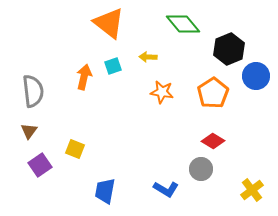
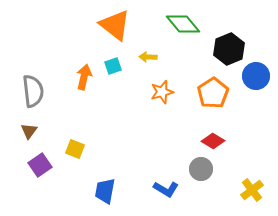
orange triangle: moved 6 px right, 2 px down
orange star: rotated 25 degrees counterclockwise
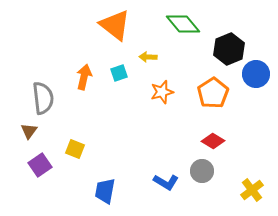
cyan square: moved 6 px right, 7 px down
blue circle: moved 2 px up
gray semicircle: moved 10 px right, 7 px down
gray circle: moved 1 px right, 2 px down
blue L-shape: moved 7 px up
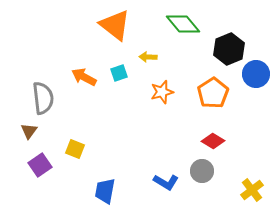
orange arrow: rotated 75 degrees counterclockwise
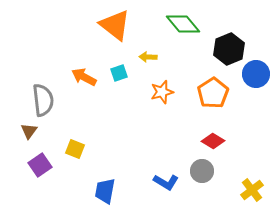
gray semicircle: moved 2 px down
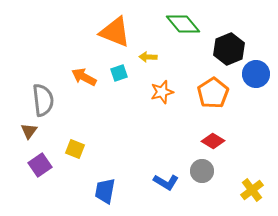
orange triangle: moved 7 px down; rotated 16 degrees counterclockwise
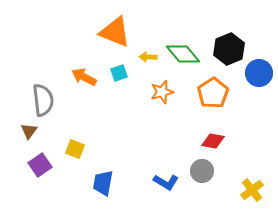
green diamond: moved 30 px down
blue circle: moved 3 px right, 1 px up
red diamond: rotated 20 degrees counterclockwise
blue trapezoid: moved 2 px left, 8 px up
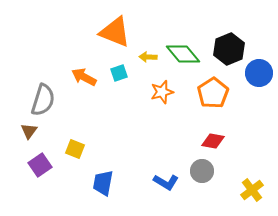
gray semicircle: rotated 24 degrees clockwise
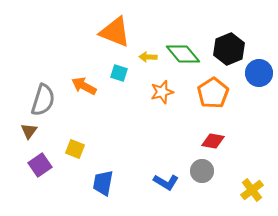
cyan square: rotated 36 degrees clockwise
orange arrow: moved 9 px down
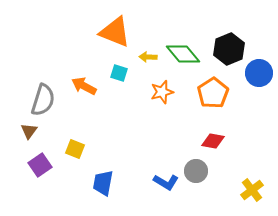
gray circle: moved 6 px left
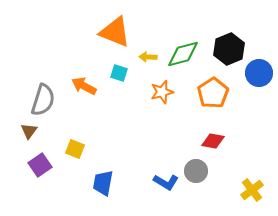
green diamond: rotated 64 degrees counterclockwise
